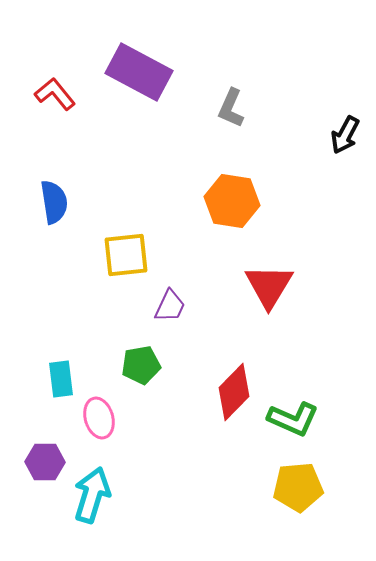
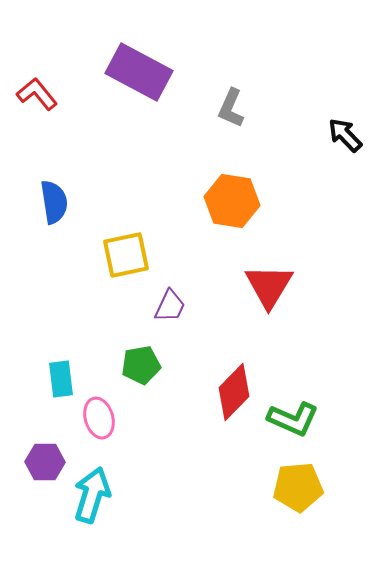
red L-shape: moved 18 px left
black arrow: rotated 108 degrees clockwise
yellow square: rotated 6 degrees counterclockwise
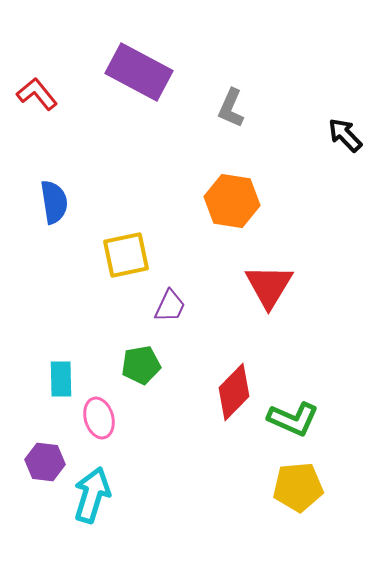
cyan rectangle: rotated 6 degrees clockwise
purple hexagon: rotated 6 degrees clockwise
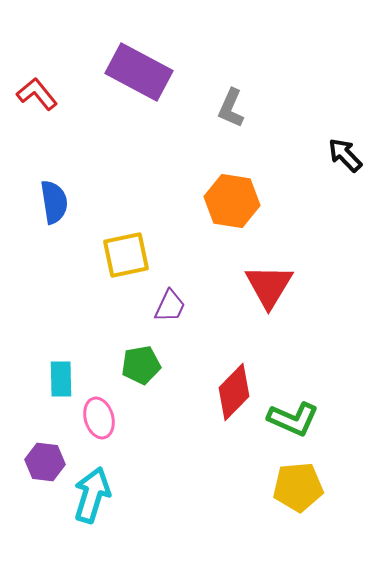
black arrow: moved 20 px down
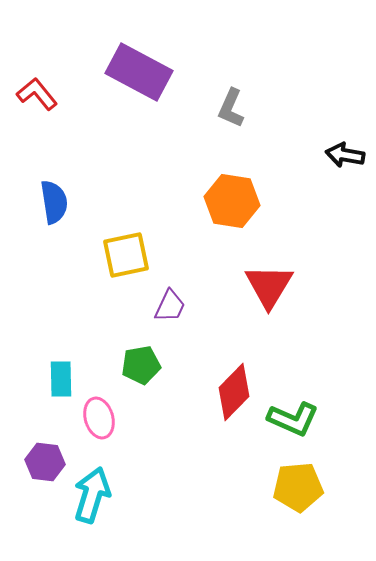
black arrow: rotated 36 degrees counterclockwise
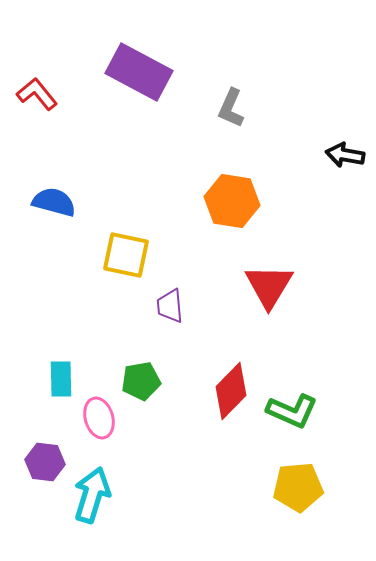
blue semicircle: rotated 66 degrees counterclockwise
yellow square: rotated 24 degrees clockwise
purple trapezoid: rotated 150 degrees clockwise
green pentagon: moved 16 px down
red diamond: moved 3 px left, 1 px up
green L-shape: moved 1 px left, 8 px up
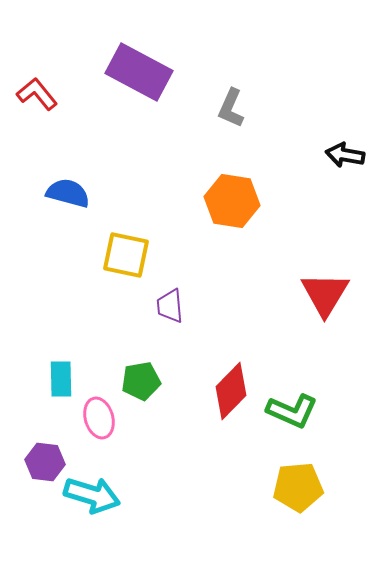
blue semicircle: moved 14 px right, 9 px up
red triangle: moved 56 px right, 8 px down
cyan arrow: rotated 90 degrees clockwise
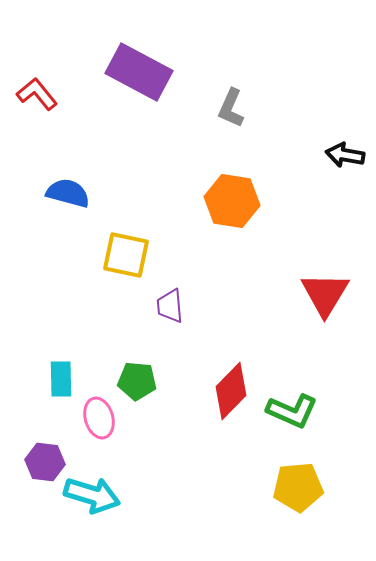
green pentagon: moved 4 px left; rotated 15 degrees clockwise
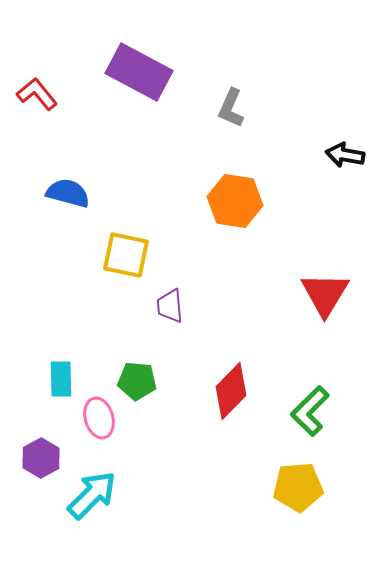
orange hexagon: moved 3 px right
green L-shape: moved 18 px right; rotated 111 degrees clockwise
purple hexagon: moved 4 px left, 4 px up; rotated 24 degrees clockwise
cyan arrow: rotated 62 degrees counterclockwise
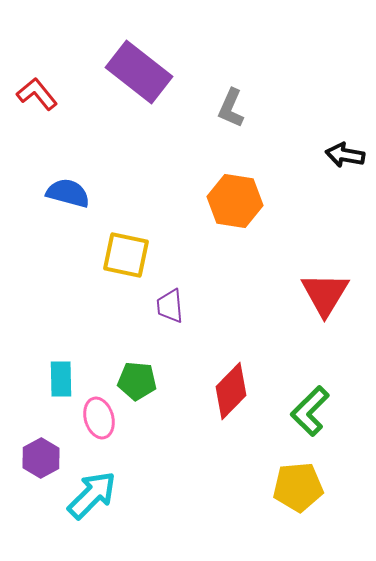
purple rectangle: rotated 10 degrees clockwise
